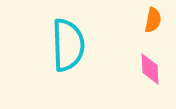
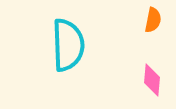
pink diamond: moved 2 px right, 11 px down; rotated 8 degrees clockwise
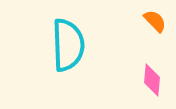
orange semicircle: moved 2 px right, 1 px down; rotated 55 degrees counterclockwise
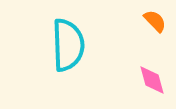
pink diamond: rotated 20 degrees counterclockwise
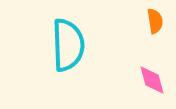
orange semicircle: rotated 35 degrees clockwise
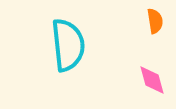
cyan semicircle: rotated 4 degrees counterclockwise
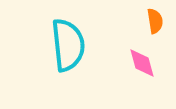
pink diamond: moved 10 px left, 17 px up
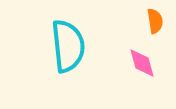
cyan semicircle: moved 1 px down
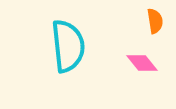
pink diamond: rotated 24 degrees counterclockwise
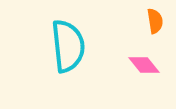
pink diamond: moved 2 px right, 2 px down
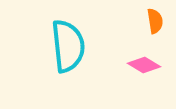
pink diamond: rotated 20 degrees counterclockwise
